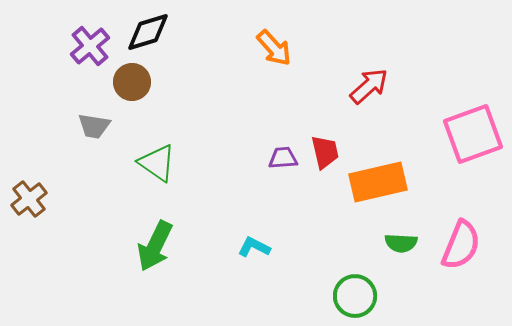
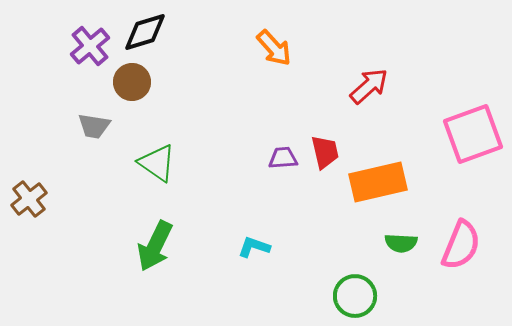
black diamond: moved 3 px left
cyan L-shape: rotated 8 degrees counterclockwise
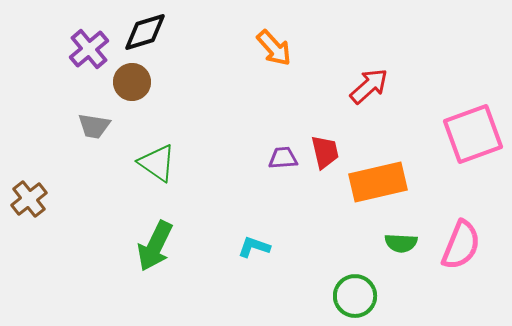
purple cross: moved 1 px left, 3 px down
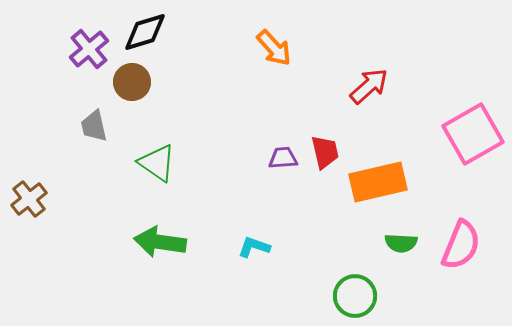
gray trapezoid: rotated 68 degrees clockwise
pink square: rotated 10 degrees counterclockwise
green arrow: moved 5 px right, 4 px up; rotated 72 degrees clockwise
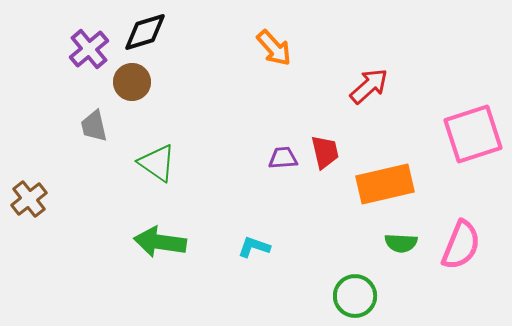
pink square: rotated 12 degrees clockwise
orange rectangle: moved 7 px right, 2 px down
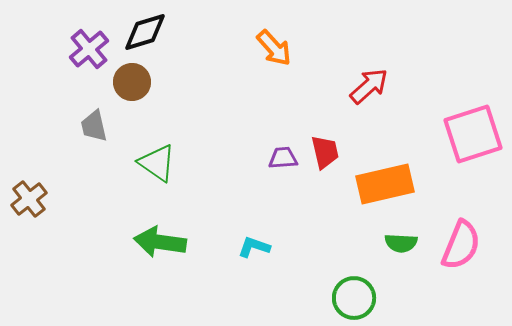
green circle: moved 1 px left, 2 px down
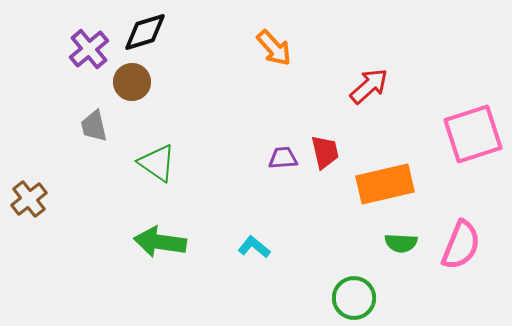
cyan L-shape: rotated 20 degrees clockwise
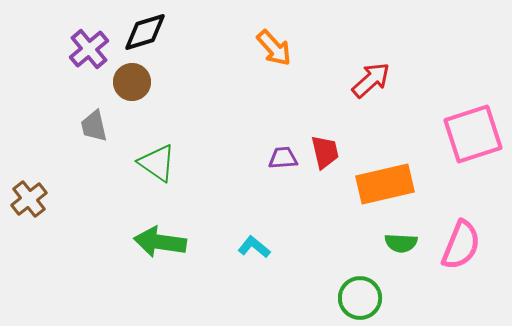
red arrow: moved 2 px right, 6 px up
green circle: moved 6 px right
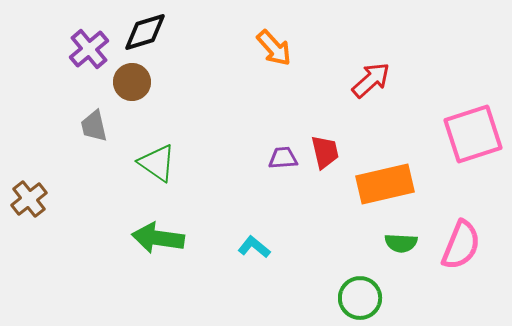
green arrow: moved 2 px left, 4 px up
